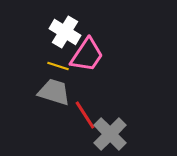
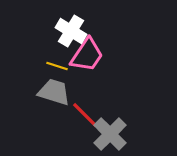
white cross: moved 6 px right, 1 px up
yellow line: moved 1 px left
red line: rotated 12 degrees counterclockwise
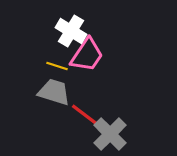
red line: rotated 8 degrees counterclockwise
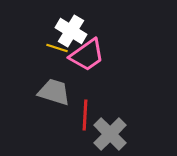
pink trapezoid: rotated 21 degrees clockwise
yellow line: moved 18 px up
red line: rotated 56 degrees clockwise
